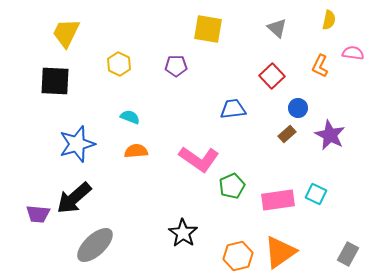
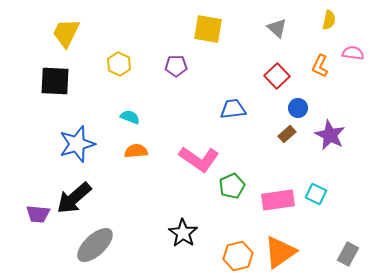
red square: moved 5 px right
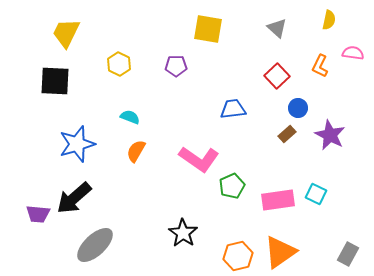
orange semicircle: rotated 55 degrees counterclockwise
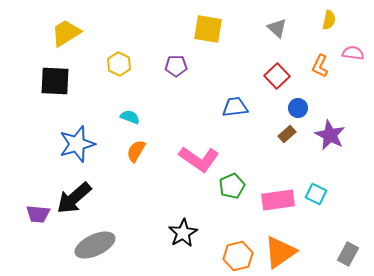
yellow trapezoid: rotated 32 degrees clockwise
blue trapezoid: moved 2 px right, 2 px up
black star: rotated 8 degrees clockwise
gray ellipse: rotated 18 degrees clockwise
